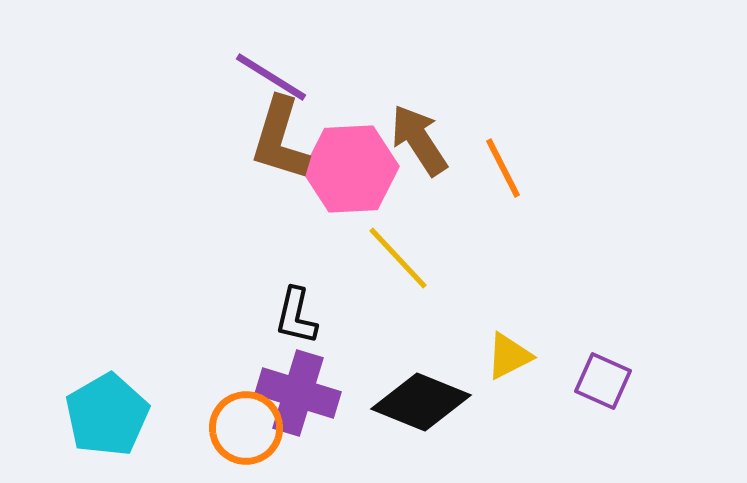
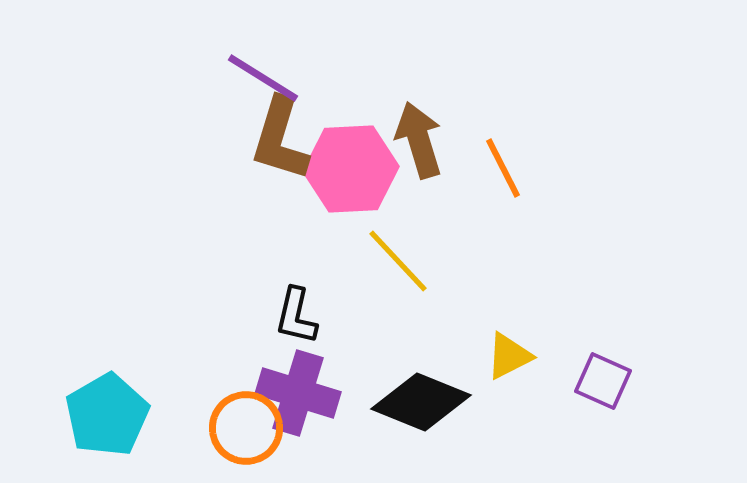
purple line: moved 8 px left, 1 px down
brown arrow: rotated 16 degrees clockwise
yellow line: moved 3 px down
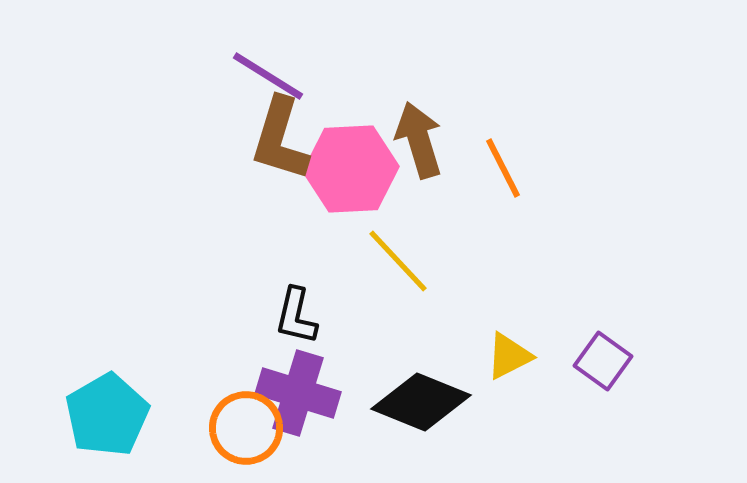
purple line: moved 5 px right, 2 px up
purple square: moved 20 px up; rotated 12 degrees clockwise
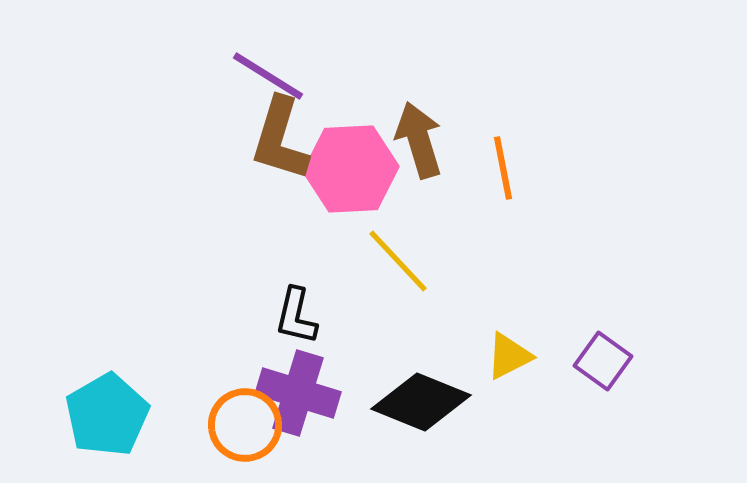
orange line: rotated 16 degrees clockwise
orange circle: moved 1 px left, 3 px up
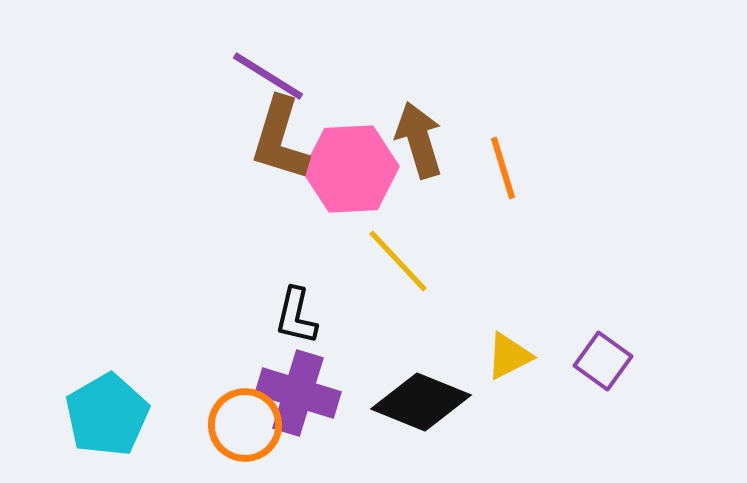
orange line: rotated 6 degrees counterclockwise
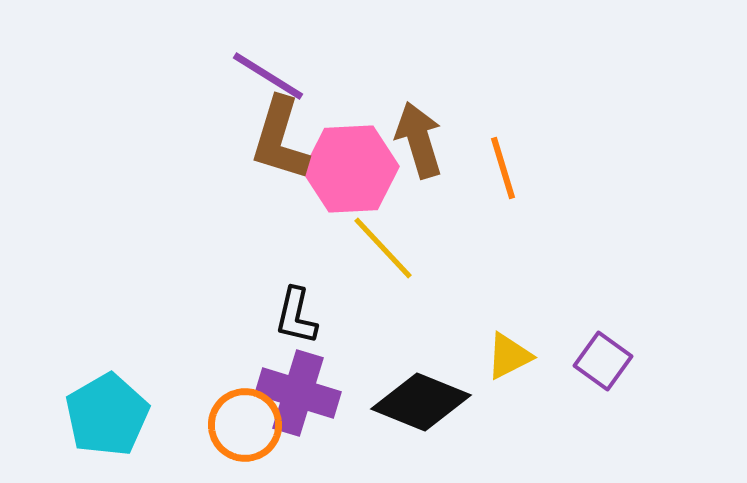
yellow line: moved 15 px left, 13 px up
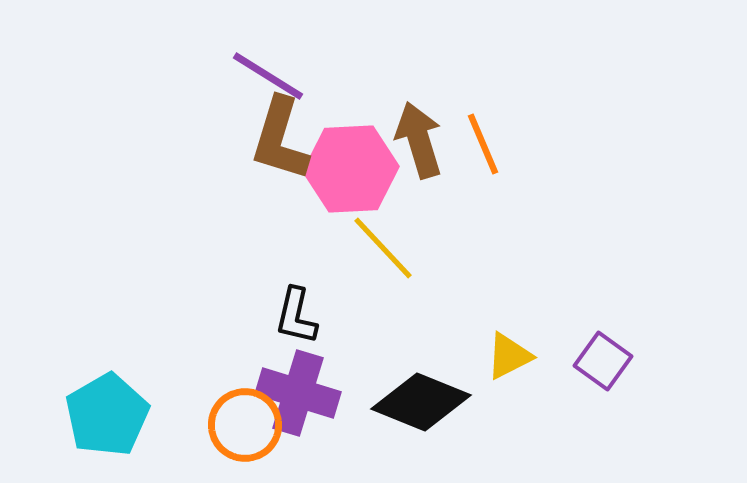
orange line: moved 20 px left, 24 px up; rotated 6 degrees counterclockwise
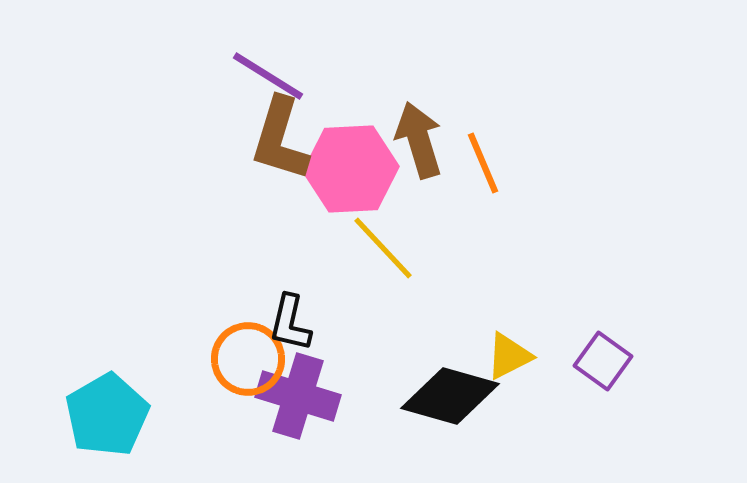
orange line: moved 19 px down
black L-shape: moved 6 px left, 7 px down
purple cross: moved 3 px down
black diamond: moved 29 px right, 6 px up; rotated 6 degrees counterclockwise
orange circle: moved 3 px right, 66 px up
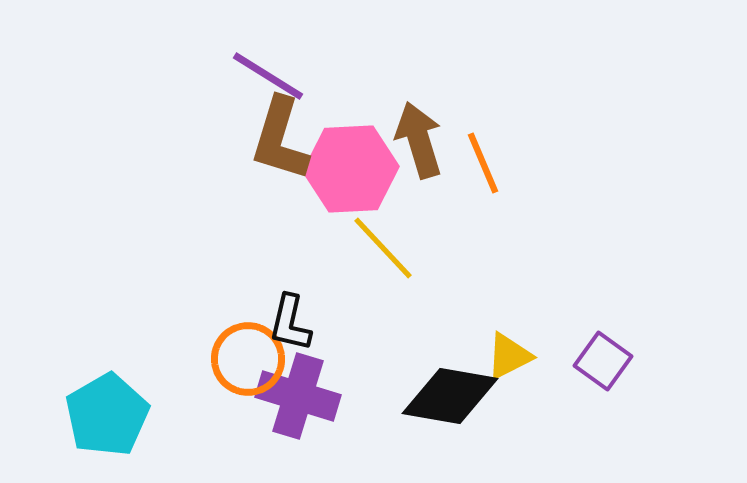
black diamond: rotated 6 degrees counterclockwise
